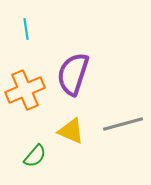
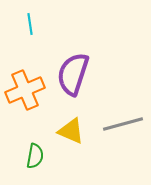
cyan line: moved 4 px right, 5 px up
green semicircle: rotated 30 degrees counterclockwise
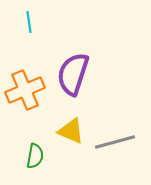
cyan line: moved 1 px left, 2 px up
gray line: moved 8 px left, 18 px down
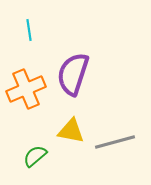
cyan line: moved 8 px down
orange cross: moved 1 px right, 1 px up
yellow triangle: rotated 12 degrees counterclockwise
green semicircle: rotated 140 degrees counterclockwise
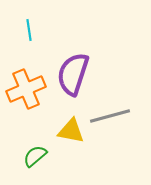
gray line: moved 5 px left, 26 px up
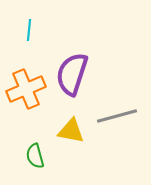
cyan line: rotated 15 degrees clockwise
purple semicircle: moved 1 px left
gray line: moved 7 px right
green semicircle: rotated 65 degrees counterclockwise
